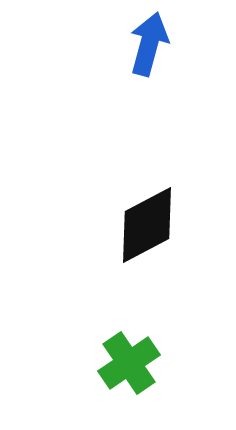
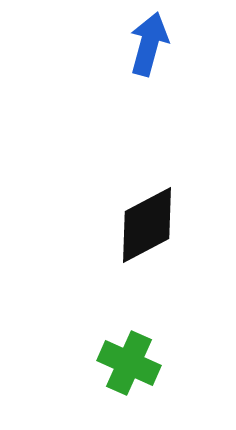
green cross: rotated 32 degrees counterclockwise
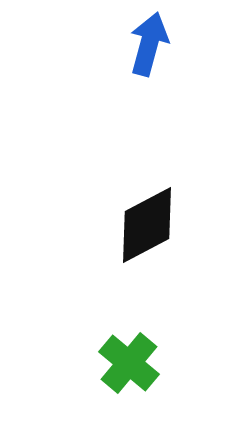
green cross: rotated 16 degrees clockwise
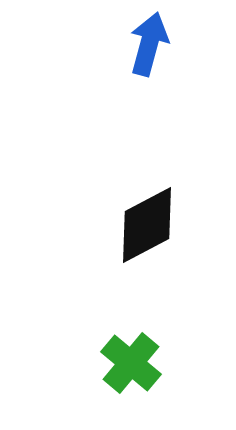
green cross: moved 2 px right
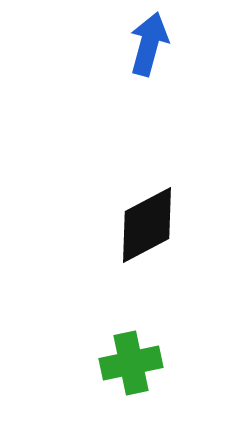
green cross: rotated 38 degrees clockwise
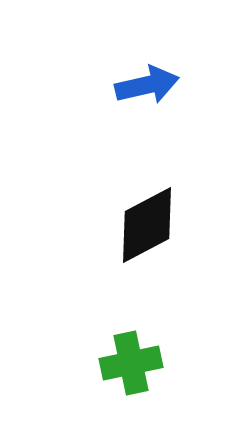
blue arrow: moved 2 px left, 41 px down; rotated 62 degrees clockwise
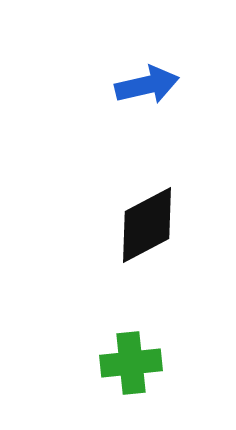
green cross: rotated 6 degrees clockwise
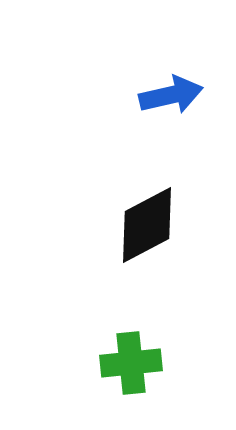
blue arrow: moved 24 px right, 10 px down
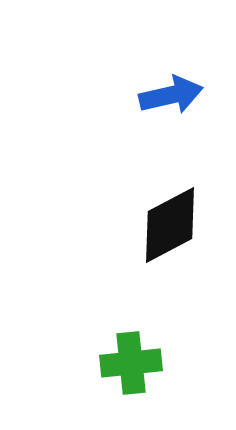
black diamond: moved 23 px right
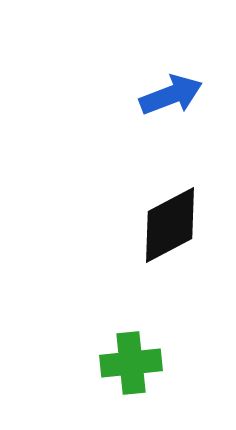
blue arrow: rotated 8 degrees counterclockwise
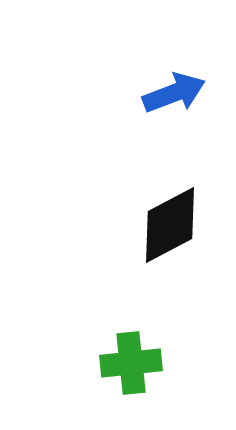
blue arrow: moved 3 px right, 2 px up
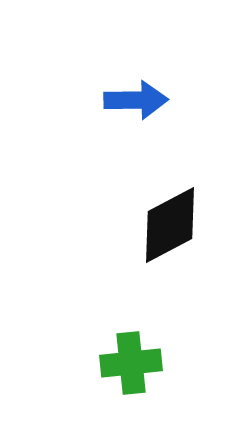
blue arrow: moved 38 px left, 7 px down; rotated 20 degrees clockwise
